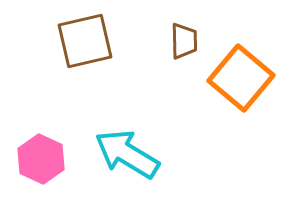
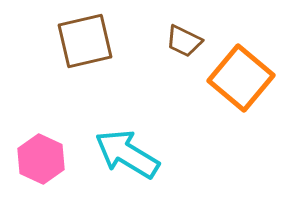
brown trapezoid: rotated 117 degrees clockwise
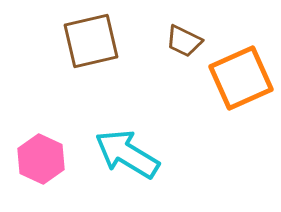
brown square: moved 6 px right
orange square: rotated 26 degrees clockwise
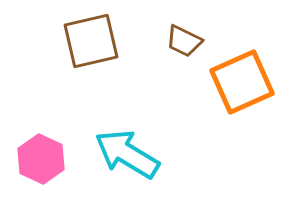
orange square: moved 1 px right, 4 px down
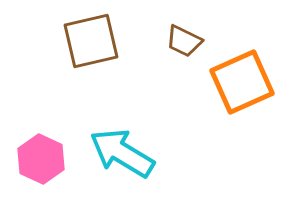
cyan arrow: moved 5 px left, 1 px up
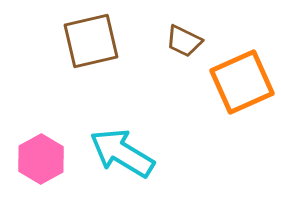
pink hexagon: rotated 6 degrees clockwise
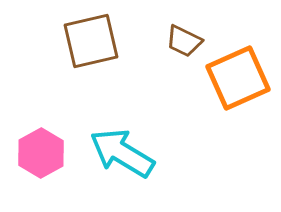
orange square: moved 4 px left, 4 px up
pink hexagon: moved 6 px up
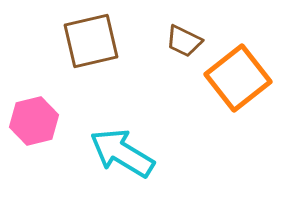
orange square: rotated 14 degrees counterclockwise
pink hexagon: moved 7 px left, 32 px up; rotated 15 degrees clockwise
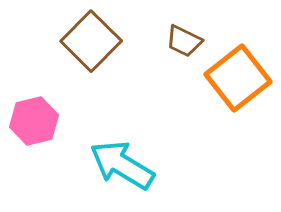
brown square: rotated 32 degrees counterclockwise
cyan arrow: moved 12 px down
